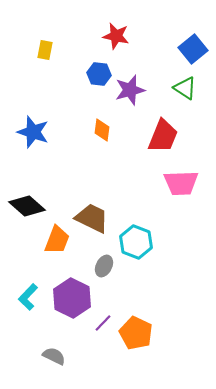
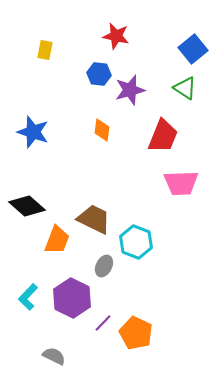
brown trapezoid: moved 2 px right, 1 px down
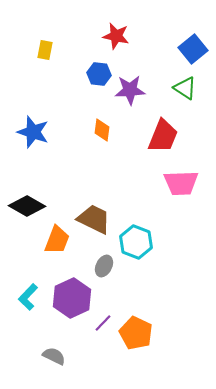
purple star: rotated 12 degrees clockwise
black diamond: rotated 12 degrees counterclockwise
purple hexagon: rotated 9 degrees clockwise
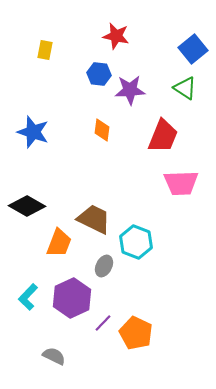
orange trapezoid: moved 2 px right, 3 px down
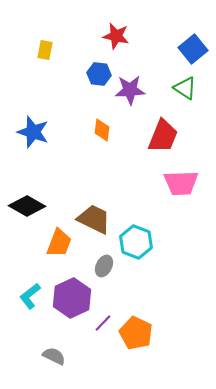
cyan L-shape: moved 2 px right, 1 px up; rotated 8 degrees clockwise
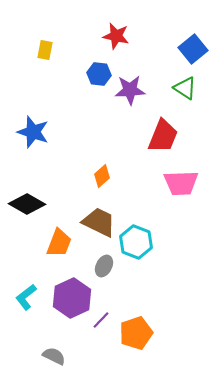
orange diamond: moved 46 px down; rotated 40 degrees clockwise
black diamond: moved 2 px up
brown trapezoid: moved 5 px right, 3 px down
cyan L-shape: moved 4 px left, 1 px down
purple line: moved 2 px left, 3 px up
orange pentagon: rotated 28 degrees clockwise
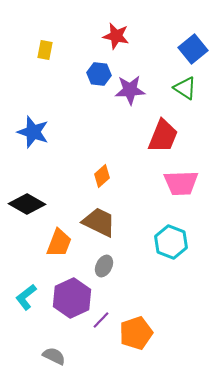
cyan hexagon: moved 35 px right
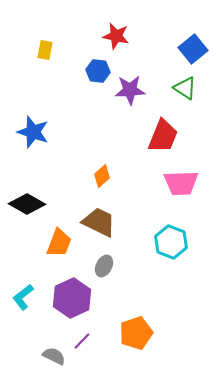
blue hexagon: moved 1 px left, 3 px up
cyan L-shape: moved 3 px left
purple line: moved 19 px left, 21 px down
